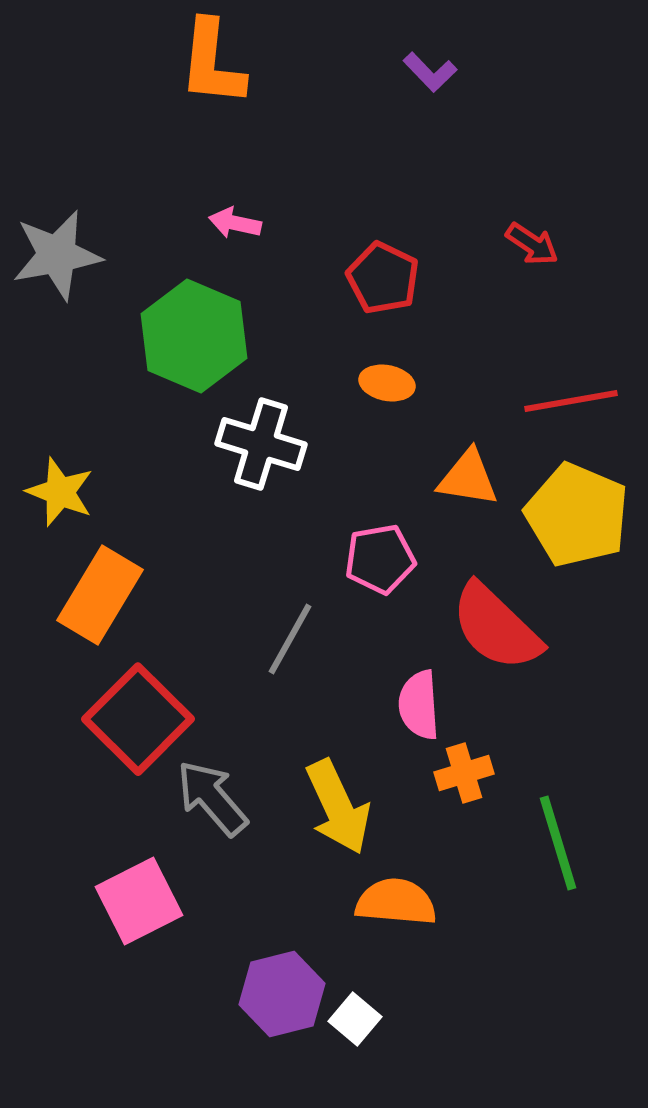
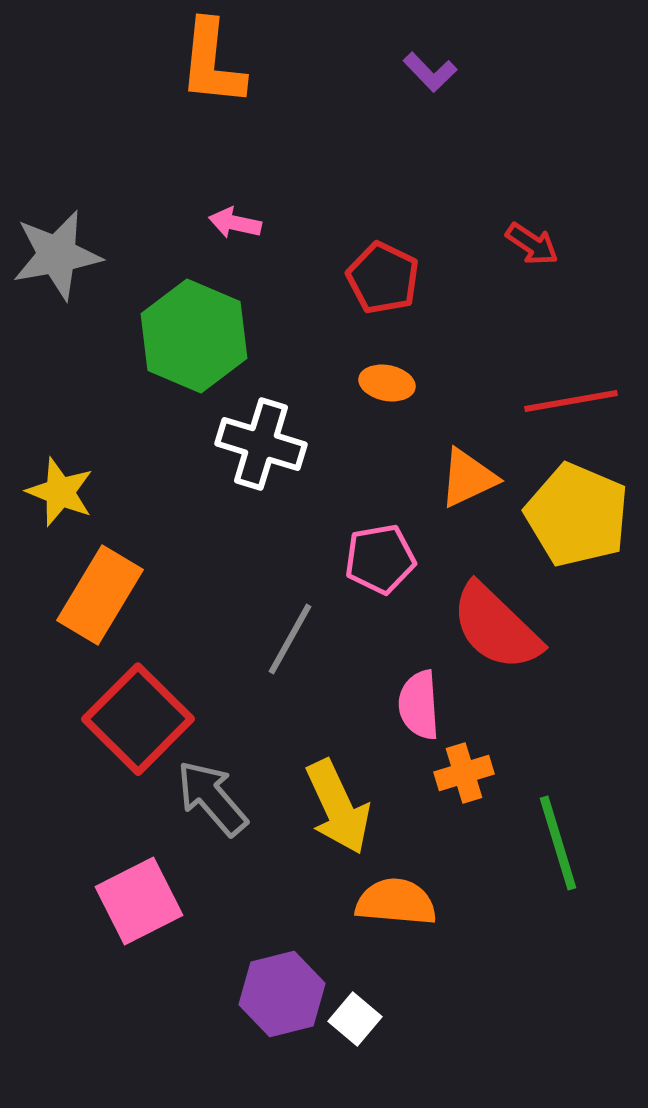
orange triangle: rotated 34 degrees counterclockwise
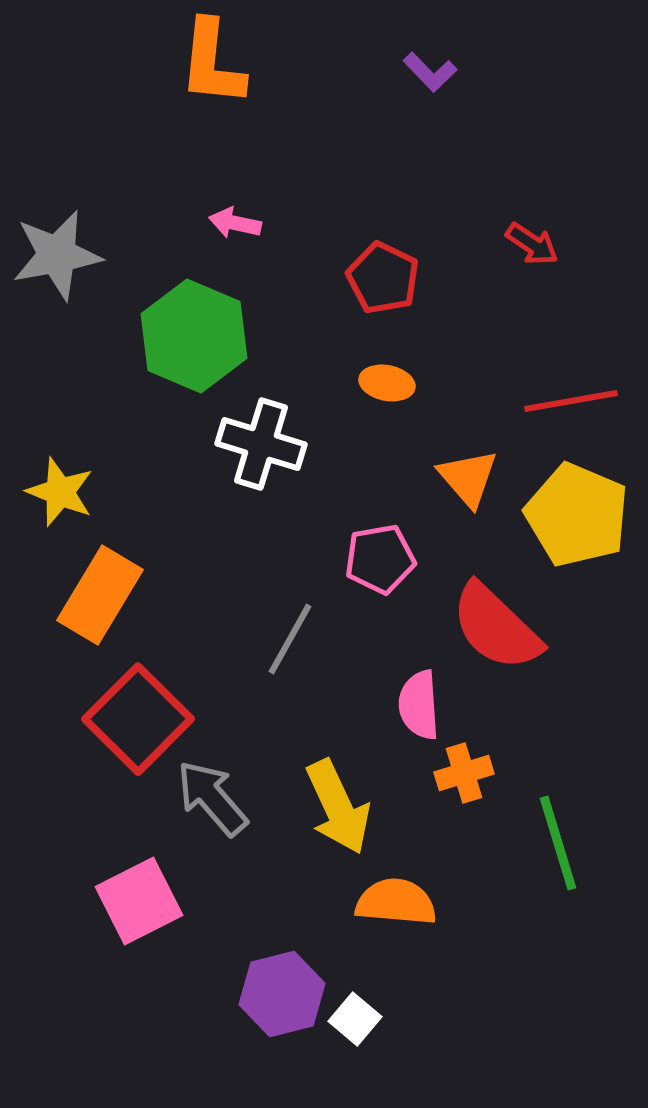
orange triangle: rotated 46 degrees counterclockwise
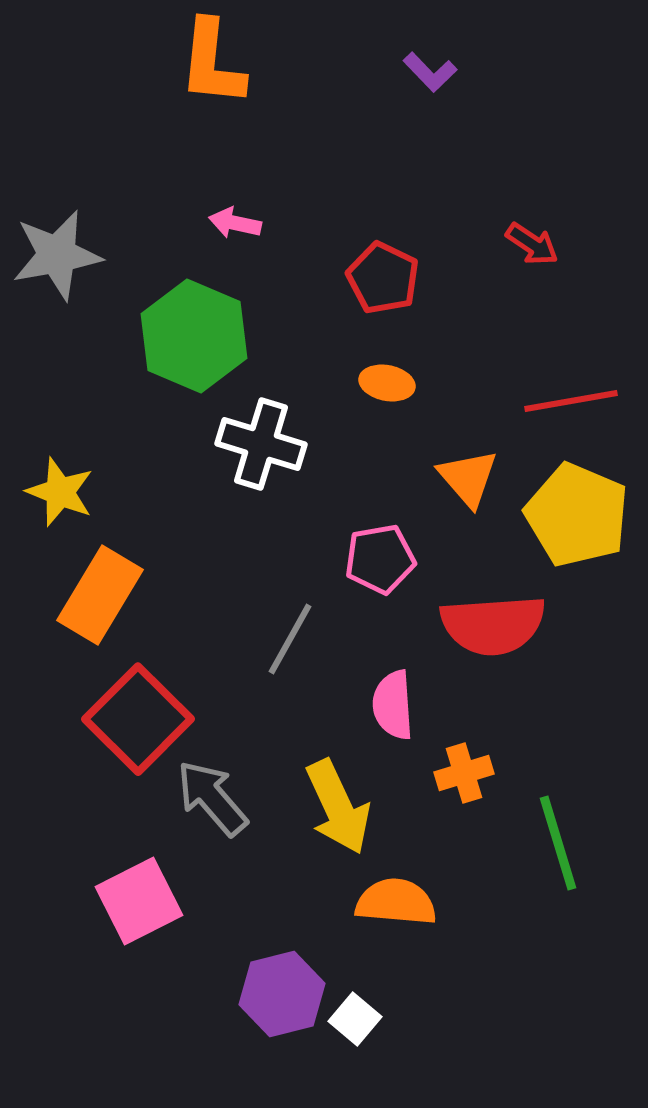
red semicircle: moved 3 px left, 2 px up; rotated 48 degrees counterclockwise
pink semicircle: moved 26 px left
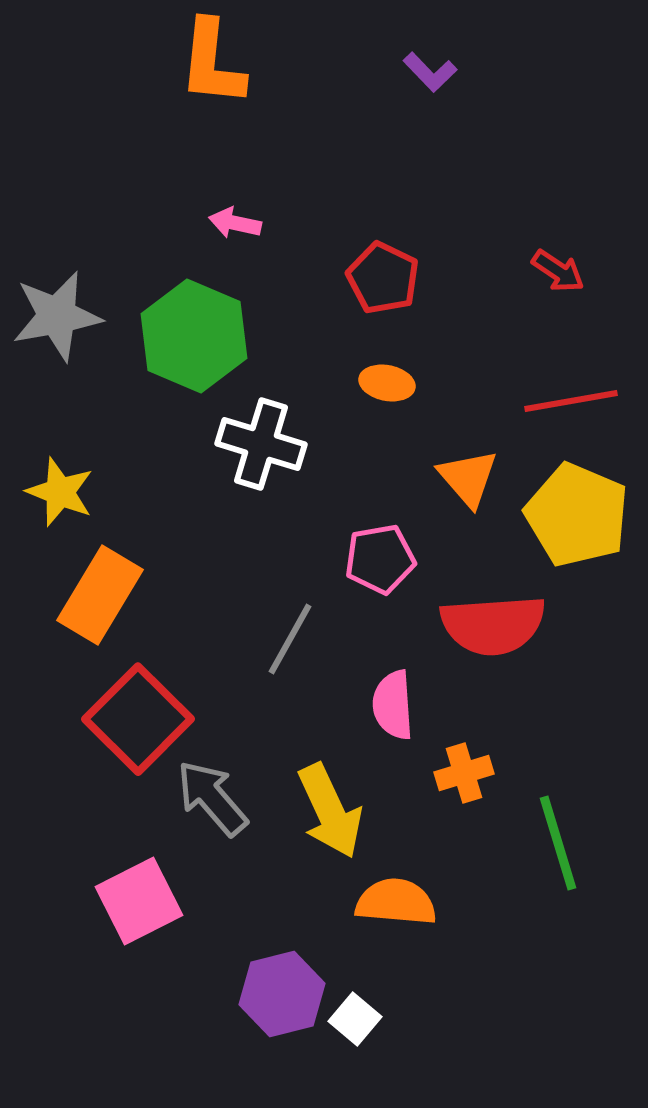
red arrow: moved 26 px right, 27 px down
gray star: moved 61 px down
yellow arrow: moved 8 px left, 4 px down
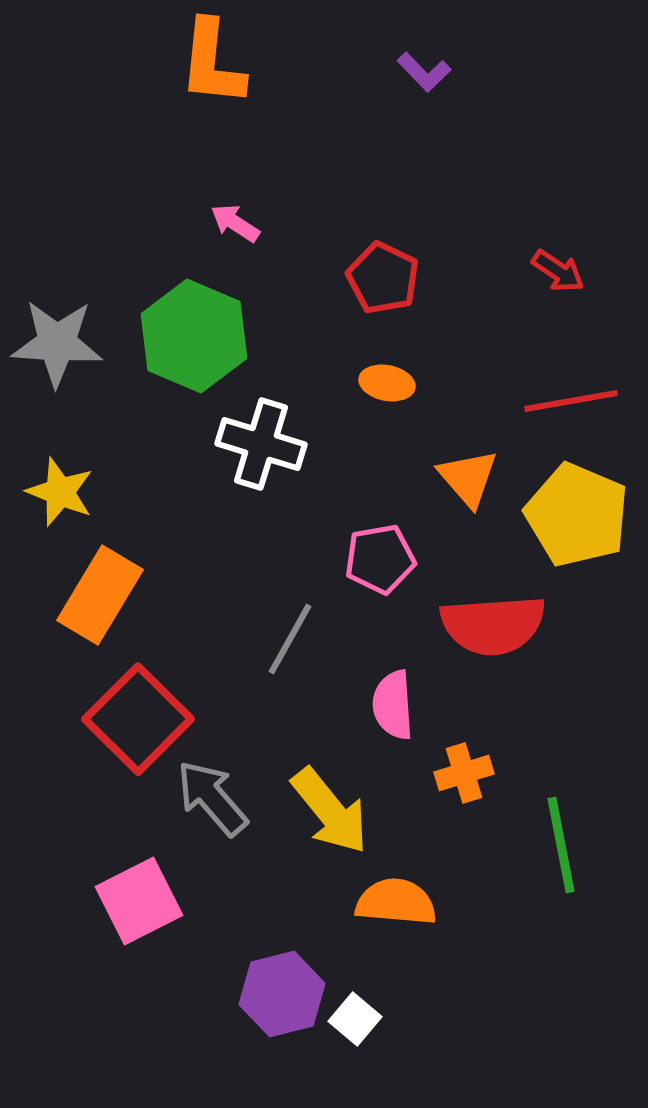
purple L-shape: moved 6 px left
pink arrow: rotated 21 degrees clockwise
gray star: moved 27 px down; rotated 14 degrees clockwise
yellow arrow: rotated 14 degrees counterclockwise
green line: moved 3 px right, 2 px down; rotated 6 degrees clockwise
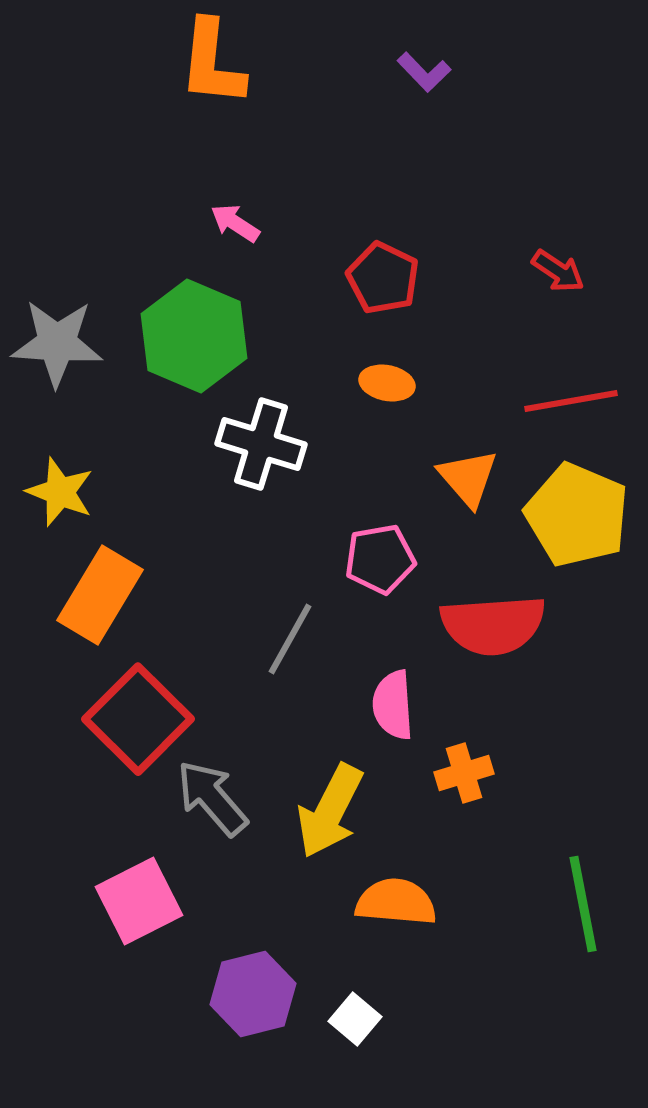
yellow arrow: rotated 66 degrees clockwise
green line: moved 22 px right, 59 px down
purple hexagon: moved 29 px left
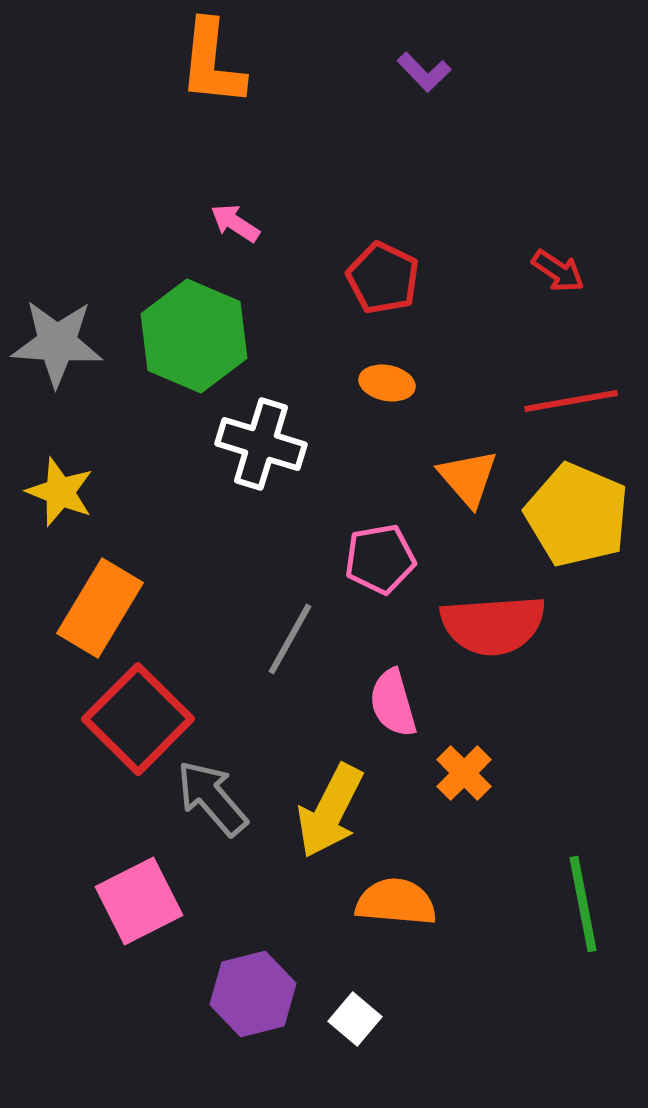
orange rectangle: moved 13 px down
pink semicircle: moved 2 px up; rotated 12 degrees counterclockwise
orange cross: rotated 28 degrees counterclockwise
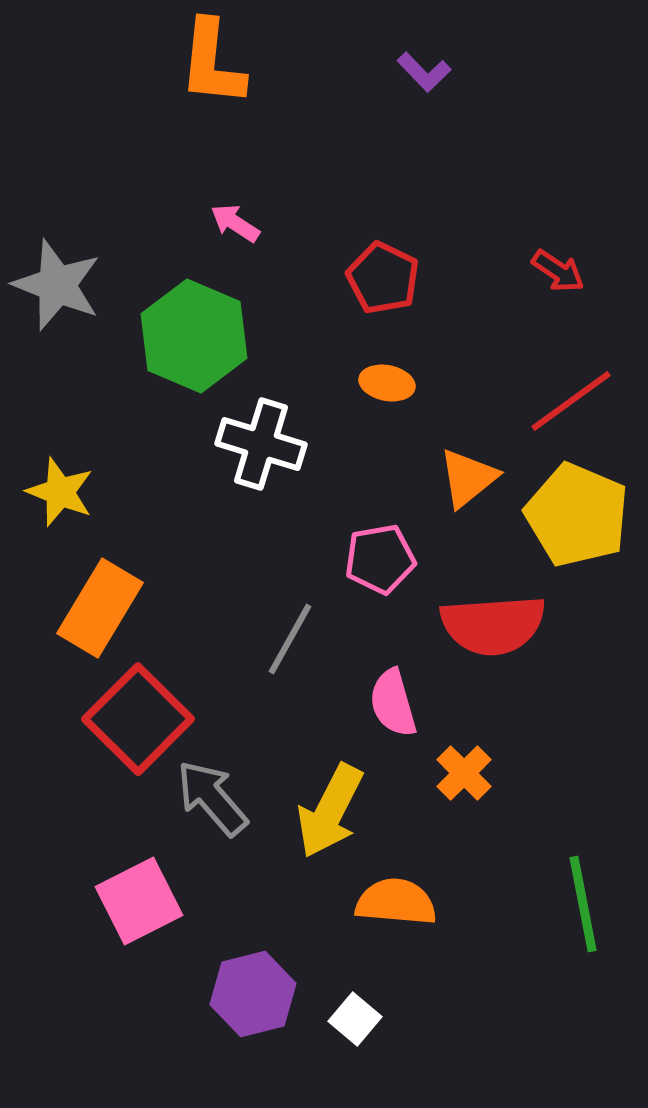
gray star: moved 58 px up; rotated 18 degrees clockwise
red line: rotated 26 degrees counterclockwise
orange triangle: rotated 32 degrees clockwise
